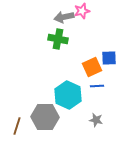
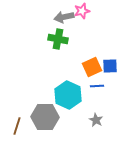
blue square: moved 1 px right, 8 px down
gray star: rotated 16 degrees clockwise
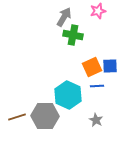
pink star: moved 16 px right
gray arrow: rotated 132 degrees clockwise
green cross: moved 15 px right, 4 px up
gray hexagon: moved 1 px up
brown line: moved 9 px up; rotated 54 degrees clockwise
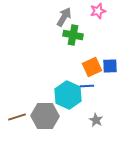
blue line: moved 10 px left
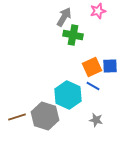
blue line: moved 6 px right; rotated 32 degrees clockwise
gray hexagon: rotated 16 degrees clockwise
gray star: rotated 16 degrees counterclockwise
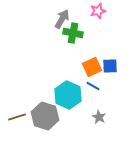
gray arrow: moved 2 px left, 2 px down
green cross: moved 2 px up
gray star: moved 3 px right, 3 px up; rotated 16 degrees clockwise
